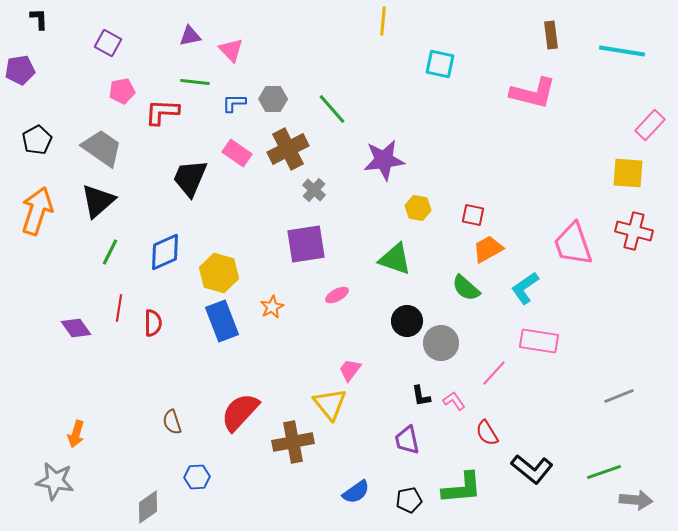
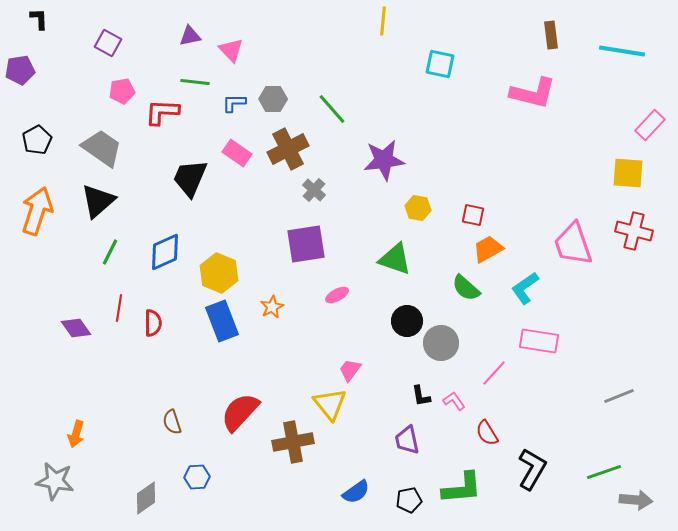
yellow hexagon at (219, 273): rotated 6 degrees clockwise
black L-shape at (532, 469): rotated 99 degrees counterclockwise
gray diamond at (148, 507): moved 2 px left, 9 px up
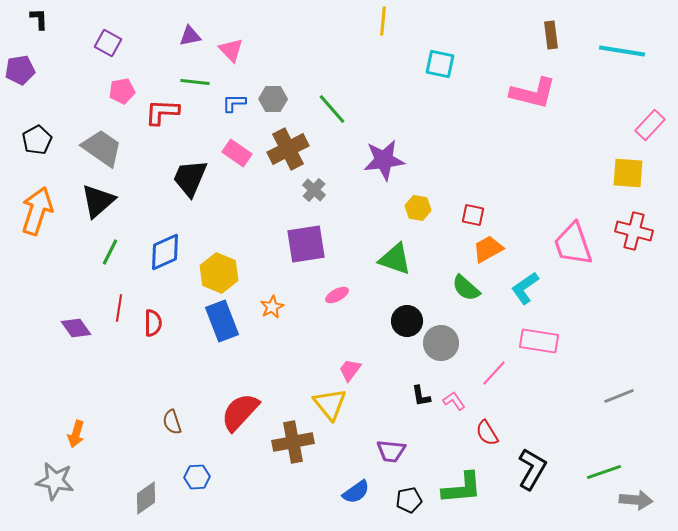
purple trapezoid at (407, 440): moved 16 px left, 11 px down; rotated 72 degrees counterclockwise
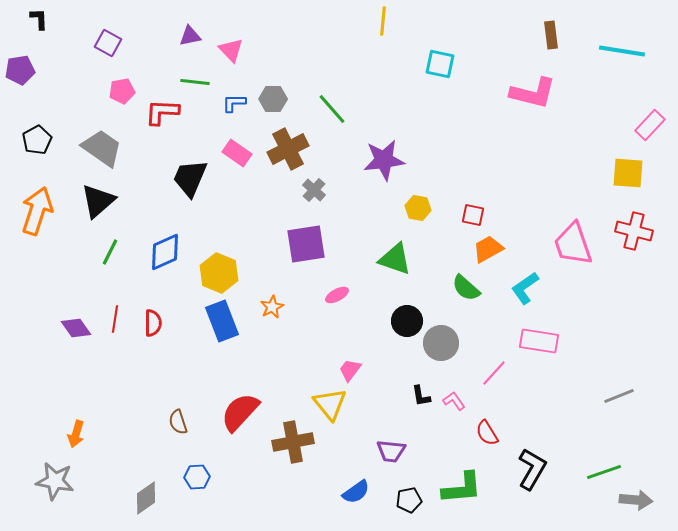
red line at (119, 308): moved 4 px left, 11 px down
brown semicircle at (172, 422): moved 6 px right
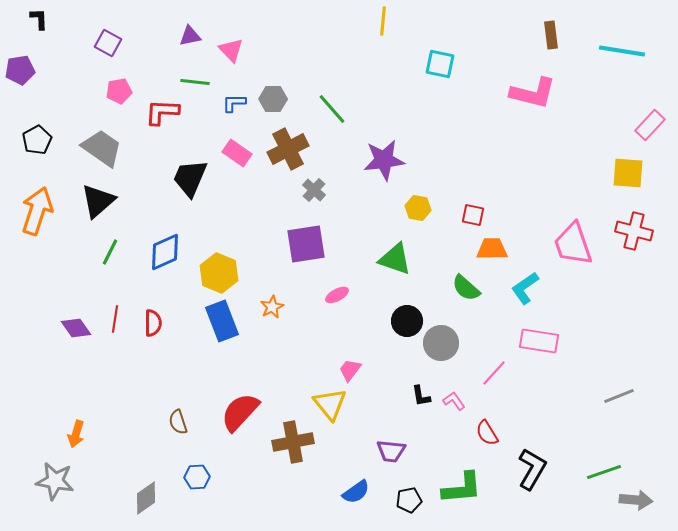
pink pentagon at (122, 91): moved 3 px left
orange trapezoid at (488, 249): moved 4 px right; rotated 28 degrees clockwise
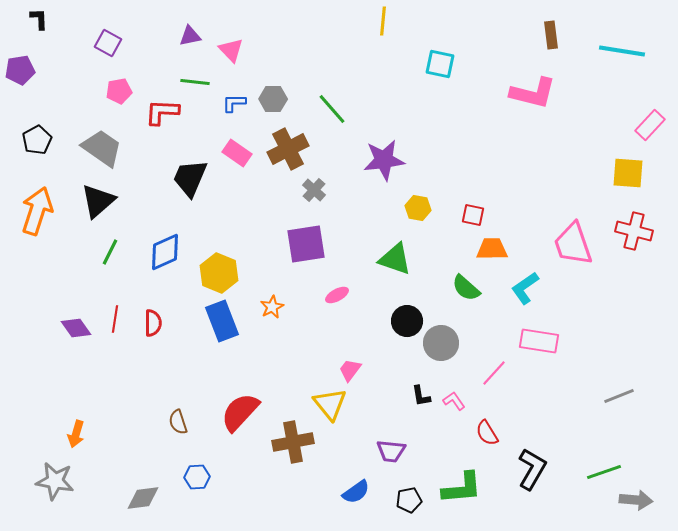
gray diamond at (146, 498): moved 3 px left; rotated 28 degrees clockwise
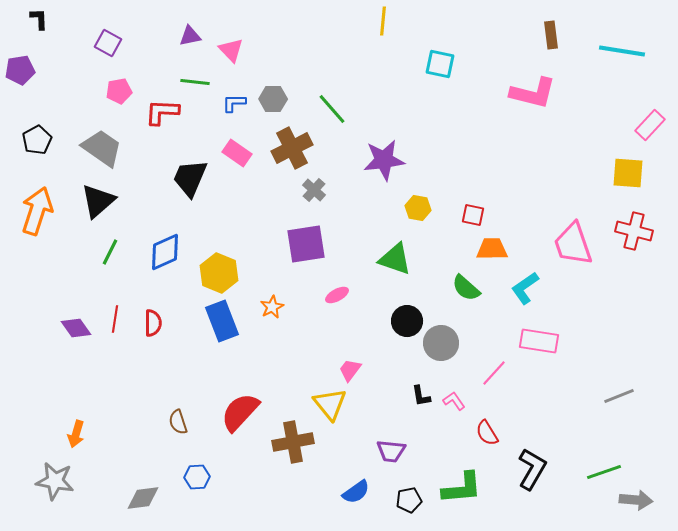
brown cross at (288, 149): moved 4 px right, 1 px up
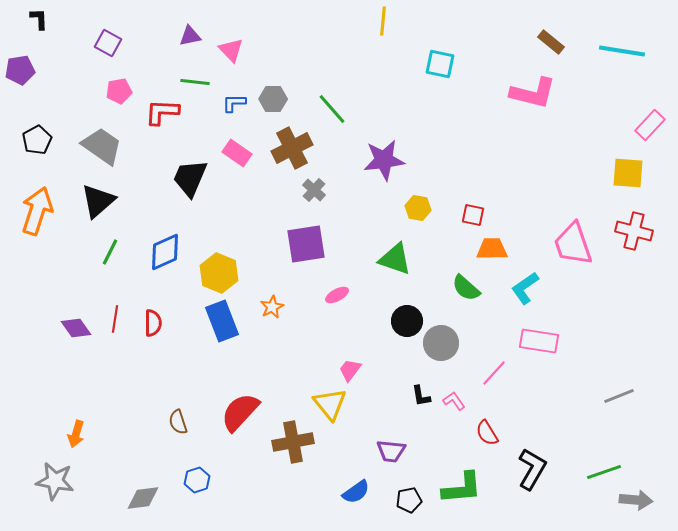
brown rectangle at (551, 35): moved 7 px down; rotated 44 degrees counterclockwise
gray trapezoid at (102, 148): moved 2 px up
blue hexagon at (197, 477): moved 3 px down; rotated 15 degrees counterclockwise
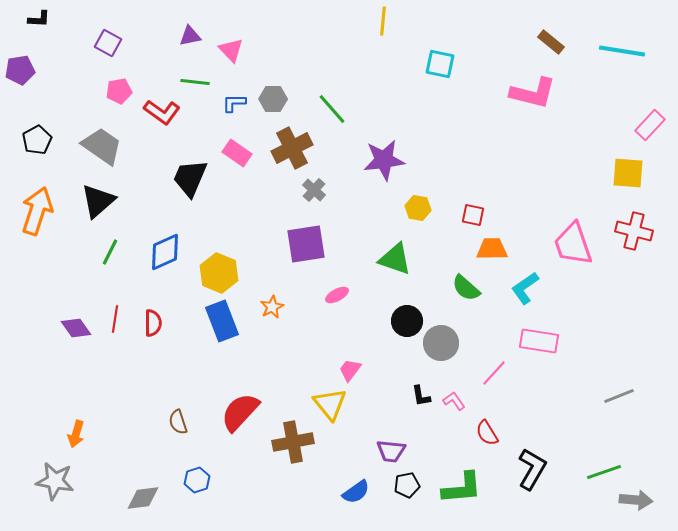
black L-shape at (39, 19): rotated 95 degrees clockwise
red L-shape at (162, 112): rotated 147 degrees counterclockwise
black pentagon at (409, 500): moved 2 px left, 15 px up
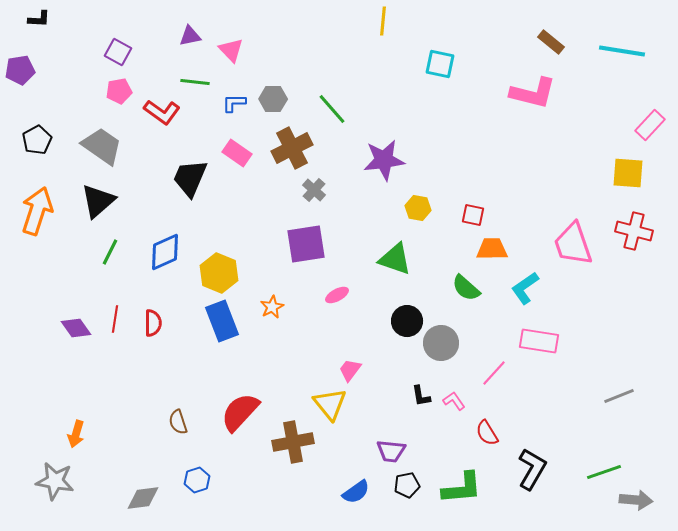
purple square at (108, 43): moved 10 px right, 9 px down
